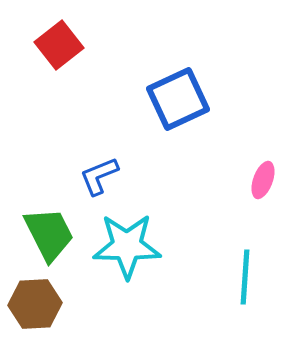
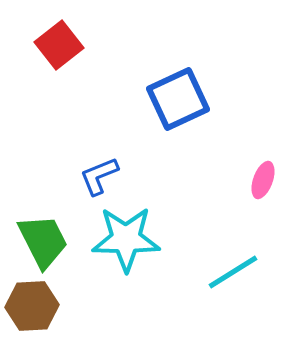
green trapezoid: moved 6 px left, 7 px down
cyan star: moved 1 px left, 7 px up
cyan line: moved 12 px left, 5 px up; rotated 54 degrees clockwise
brown hexagon: moved 3 px left, 2 px down
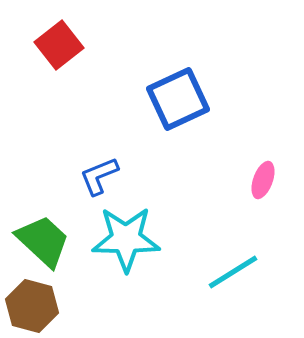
green trapezoid: rotated 20 degrees counterclockwise
brown hexagon: rotated 18 degrees clockwise
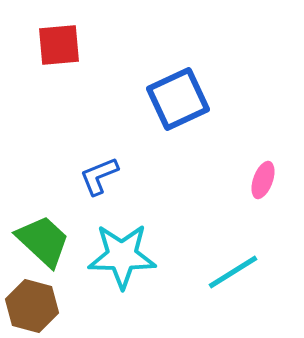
red square: rotated 33 degrees clockwise
cyan star: moved 4 px left, 17 px down
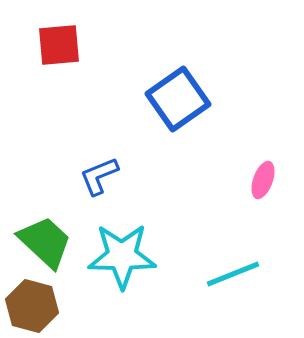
blue square: rotated 10 degrees counterclockwise
green trapezoid: moved 2 px right, 1 px down
cyan line: moved 2 px down; rotated 10 degrees clockwise
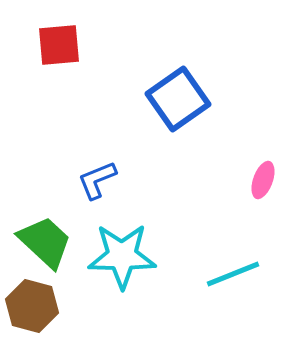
blue L-shape: moved 2 px left, 4 px down
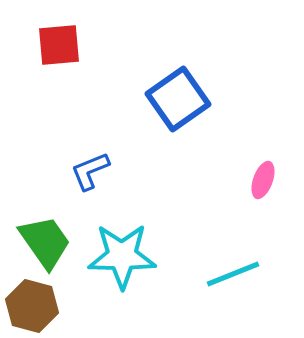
blue L-shape: moved 7 px left, 9 px up
green trapezoid: rotated 12 degrees clockwise
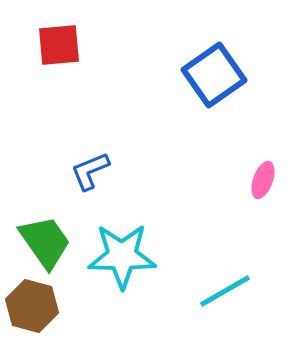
blue square: moved 36 px right, 24 px up
cyan line: moved 8 px left, 17 px down; rotated 8 degrees counterclockwise
